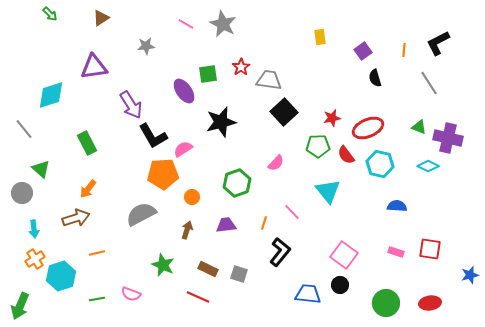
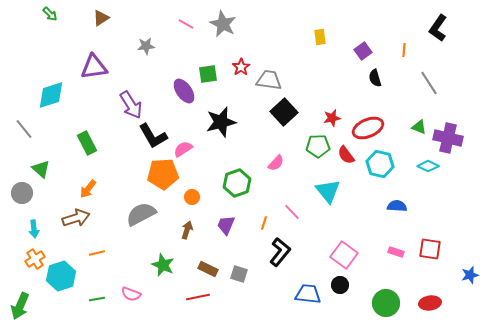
black L-shape at (438, 43): moved 15 px up; rotated 28 degrees counterclockwise
purple trapezoid at (226, 225): rotated 60 degrees counterclockwise
red line at (198, 297): rotated 35 degrees counterclockwise
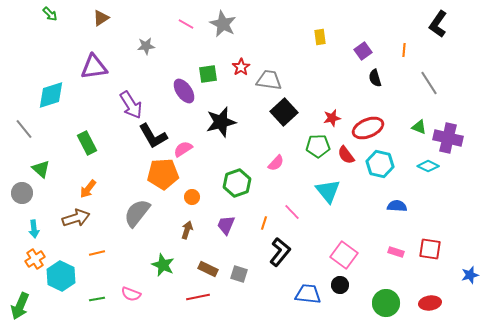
black L-shape at (438, 28): moved 4 px up
gray semicircle at (141, 214): moved 4 px left, 1 px up; rotated 24 degrees counterclockwise
cyan hexagon at (61, 276): rotated 16 degrees counterclockwise
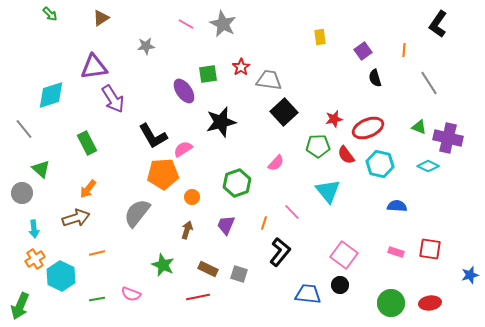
purple arrow at (131, 105): moved 18 px left, 6 px up
red star at (332, 118): moved 2 px right, 1 px down
green circle at (386, 303): moved 5 px right
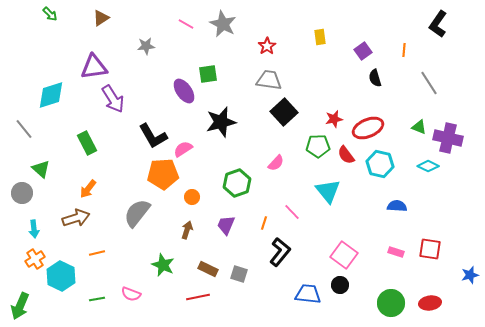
red star at (241, 67): moved 26 px right, 21 px up
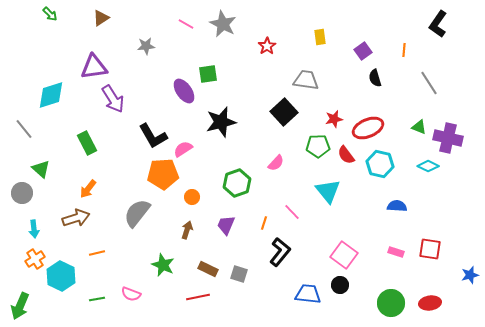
gray trapezoid at (269, 80): moved 37 px right
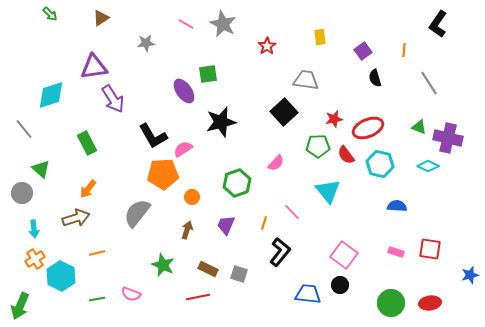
gray star at (146, 46): moved 3 px up
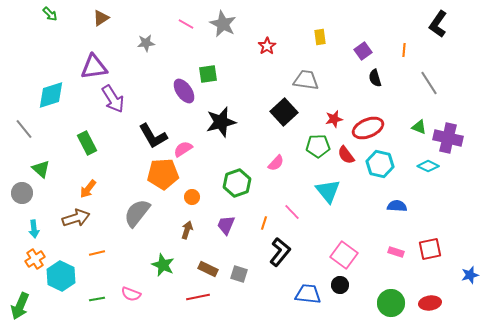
red square at (430, 249): rotated 20 degrees counterclockwise
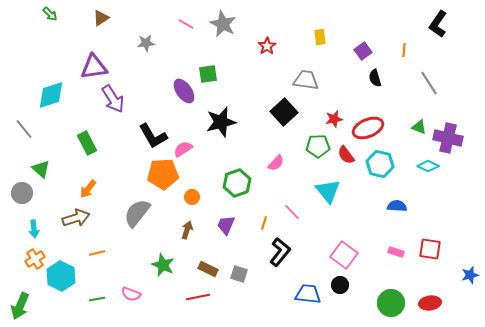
red square at (430, 249): rotated 20 degrees clockwise
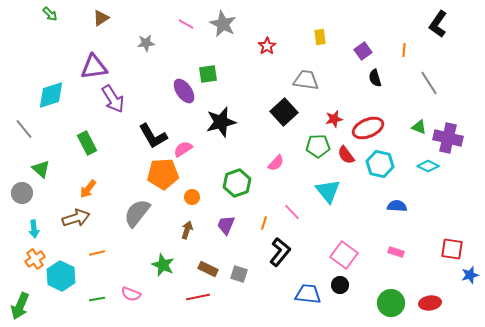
red square at (430, 249): moved 22 px right
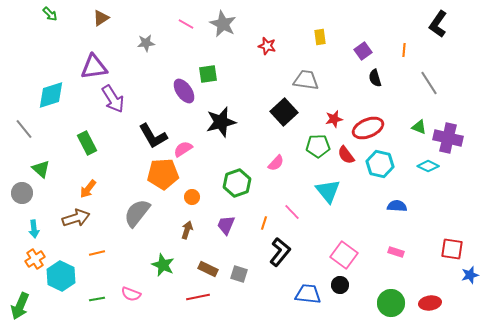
red star at (267, 46): rotated 24 degrees counterclockwise
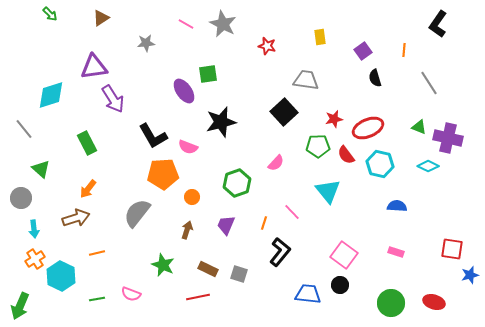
pink semicircle at (183, 149): moved 5 px right, 2 px up; rotated 126 degrees counterclockwise
gray circle at (22, 193): moved 1 px left, 5 px down
red ellipse at (430, 303): moved 4 px right, 1 px up; rotated 25 degrees clockwise
